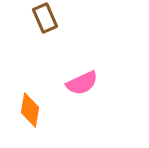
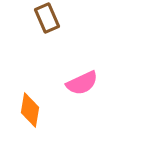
brown rectangle: moved 2 px right
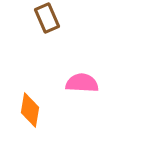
pink semicircle: rotated 152 degrees counterclockwise
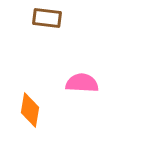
brown rectangle: rotated 60 degrees counterclockwise
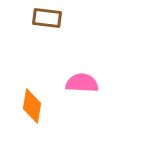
orange diamond: moved 2 px right, 4 px up
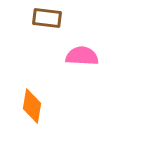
pink semicircle: moved 27 px up
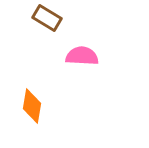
brown rectangle: rotated 24 degrees clockwise
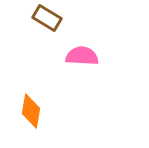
orange diamond: moved 1 px left, 5 px down
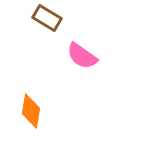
pink semicircle: rotated 148 degrees counterclockwise
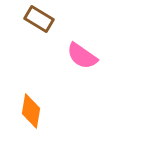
brown rectangle: moved 8 px left, 1 px down
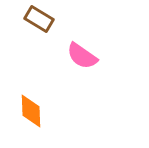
orange diamond: rotated 12 degrees counterclockwise
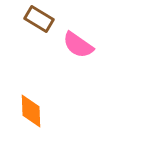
pink semicircle: moved 4 px left, 11 px up
